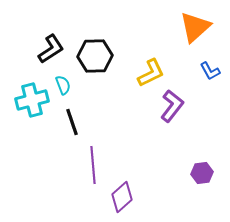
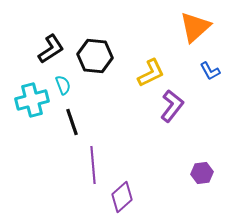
black hexagon: rotated 8 degrees clockwise
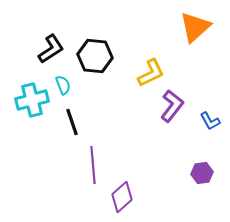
blue L-shape: moved 50 px down
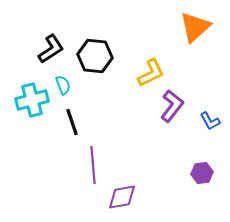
purple diamond: rotated 32 degrees clockwise
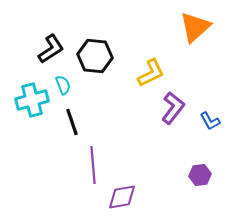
purple L-shape: moved 1 px right, 2 px down
purple hexagon: moved 2 px left, 2 px down
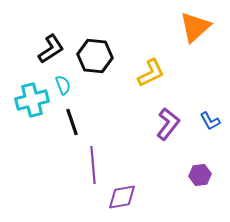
purple L-shape: moved 5 px left, 16 px down
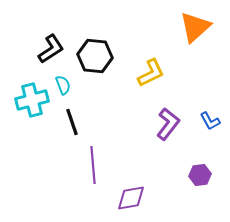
purple diamond: moved 9 px right, 1 px down
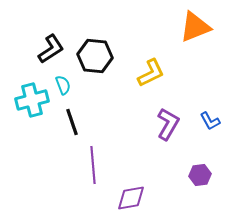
orange triangle: rotated 20 degrees clockwise
purple L-shape: rotated 8 degrees counterclockwise
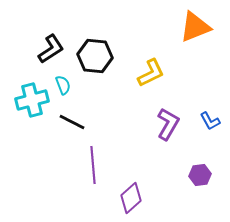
black line: rotated 44 degrees counterclockwise
purple diamond: rotated 32 degrees counterclockwise
